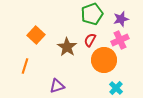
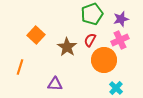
orange line: moved 5 px left, 1 px down
purple triangle: moved 2 px left, 2 px up; rotated 21 degrees clockwise
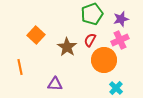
orange line: rotated 28 degrees counterclockwise
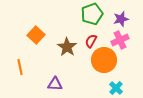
red semicircle: moved 1 px right, 1 px down
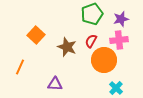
pink cross: moved 1 px left; rotated 18 degrees clockwise
brown star: rotated 12 degrees counterclockwise
orange line: rotated 35 degrees clockwise
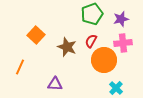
pink cross: moved 4 px right, 3 px down
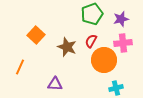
cyan cross: rotated 32 degrees clockwise
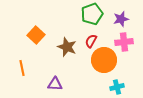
pink cross: moved 1 px right, 1 px up
orange line: moved 2 px right, 1 px down; rotated 35 degrees counterclockwise
cyan cross: moved 1 px right, 1 px up
